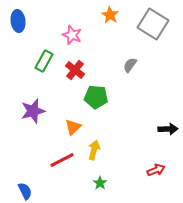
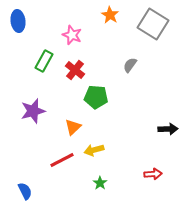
yellow arrow: rotated 120 degrees counterclockwise
red arrow: moved 3 px left, 4 px down; rotated 18 degrees clockwise
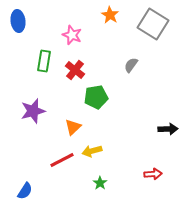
green rectangle: rotated 20 degrees counterclockwise
gray semicircle: moved 1 px right
green pentagon: rotated 15 degrees counterclockwise
yellow arrow: moved 2 px left, 1 px down
blue semicircle: rotated 60 degrees clockwise
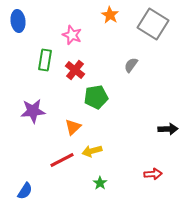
green rectangle: moved 1 px right, 1 px up
purple star: rotated 10 degrees clockwise
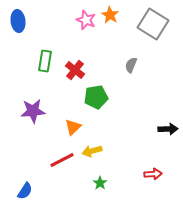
pink star: moved 14 px right, 15 px up
green rectangle: moved 1 px down
gray semicircle: rotated 14 degrees counterclockwise
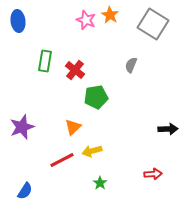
purple star: moved 11 px left, 16 px down; rotated 15 degrees counterclockwise
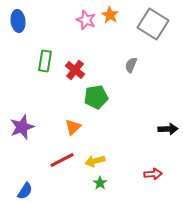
yellow arrow: moved 3 px right, 10 px down
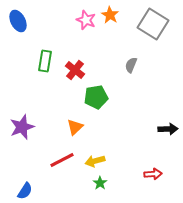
blue ellipse: rotated 20 degrees counterclockwise
orange triangle: moved 2 px right
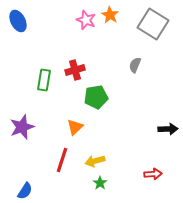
green rectangle: moved 1 px left, 19 px down
gray semicircle: moved 4 px right
red cross: rotated 36 degrees clockwise
red line: rotated 45 degrees counterclockwise
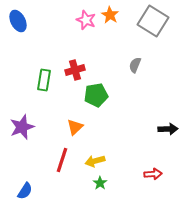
gray square: moved 3 px up
green pentagon: moved 2 px up
